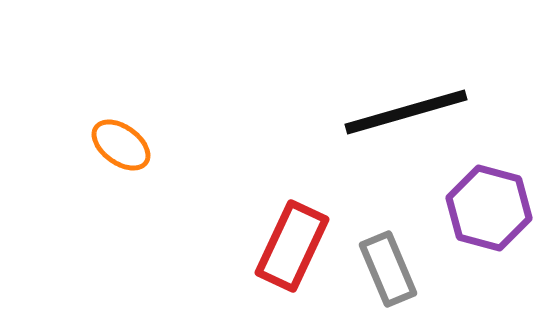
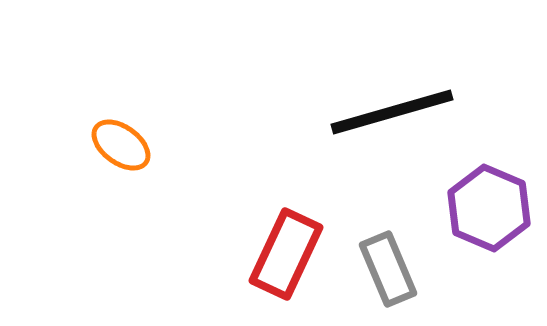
black line: moved 14 px left
purple hexagon: rotated 8 degrees clockwise
red rectangle: moved 6 px left, 8 px down
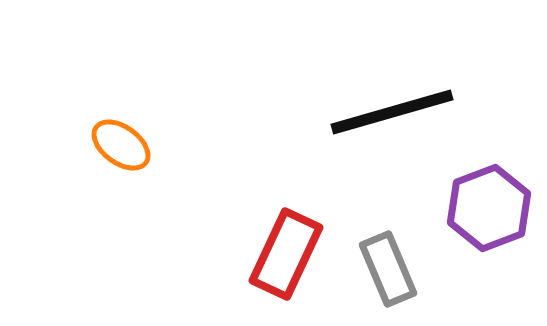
purple hexagon: rotated 16 degrees clockwise
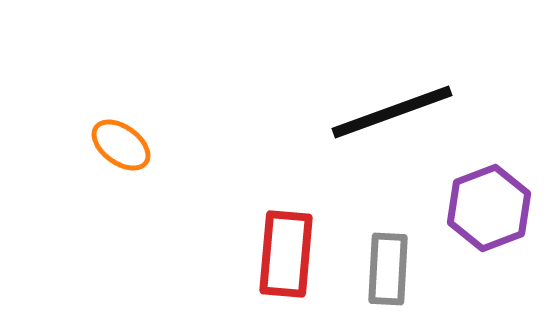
black line: rotated 4 degrees counterclockwise
red rectangle: rotated 20 degrees counterclockwise
gray rectangle: rotated 26 degrees clockwise
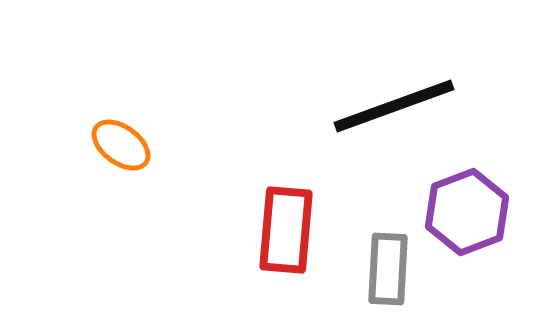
black line: moved 2 px right, 6 px up
purple hexagon: moved 22 px left, 4 px down
red rectangle: moved 24 px up
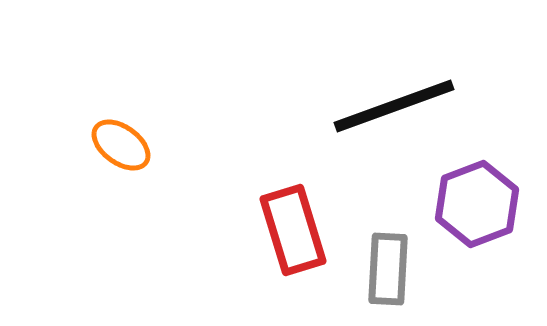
purple hexagon: moved 10 px right, 8 px up
red rectangle: moved 7 px right; rotated 22 degrees counterclockwise
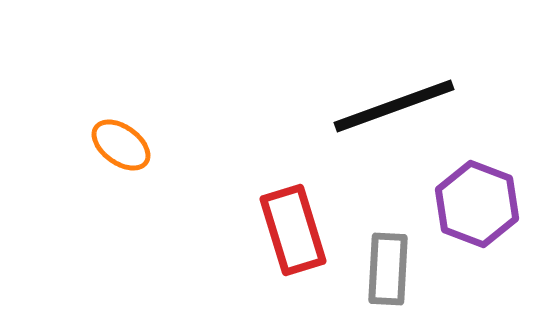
purple hexagon: rotated 18 degrees counterclockwise
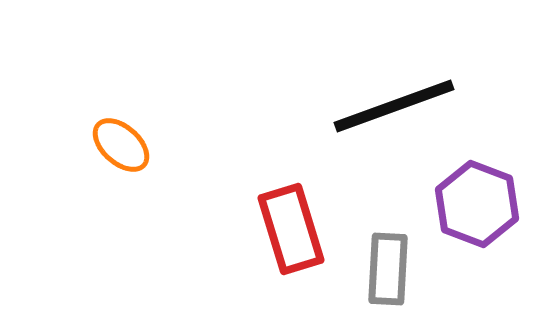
orange ellipse: rotated 6 degrees clockwise
red rectangle: moved 2 px left, 1 px up
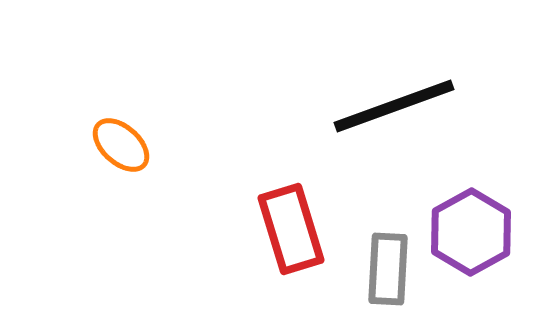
purple hexagon: moved 6 px left, 28 px down; rotated 10 degrees clockwise
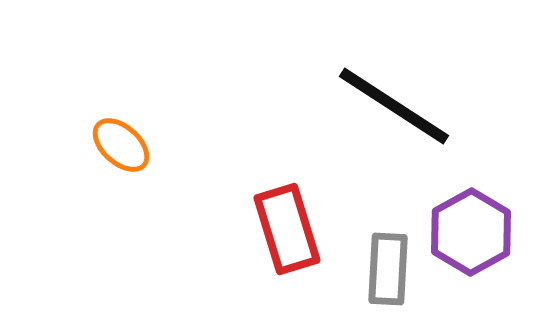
black line: rotated 53 degrees clockwise
red rectangle: moved 4 px left
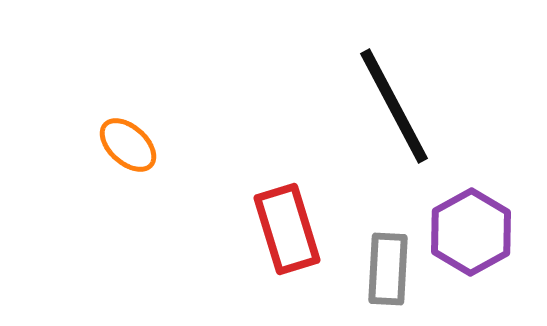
black line: rotated 29 degrees clockwise
orange ellipse: moved 7 px right
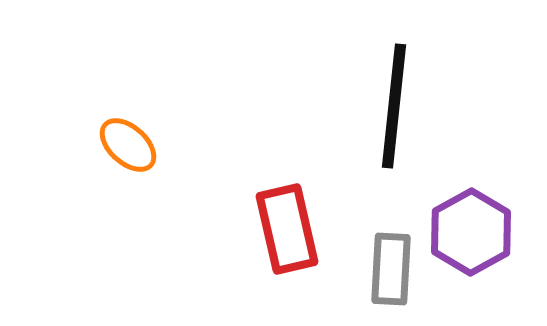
black line: rotated 34 degrees clockwise
red rectangle: rotated 4 degrees clockwise
gray rectangle: moved 3 px right
